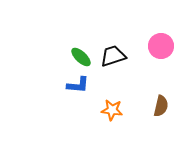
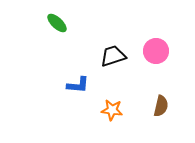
pink circle: moved 5 px left, 5 px down
green ellipse: moved 24 px left, 34 px up
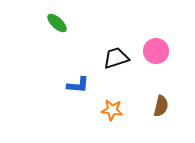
black trapezoid: moved 3 px right, 2 px down
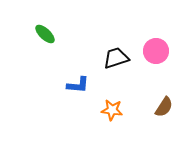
green ellipse: moved 12 px left, 11 px down
brown semicircle: moved 3 px right, 1 px down; rotated 20 degrees clockwise
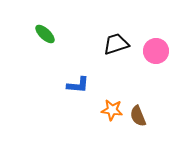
black trapezoid: moved 14 px up
brown semicircle: moved 26 px left, 9 px down; rotated 125 degrees clockwise
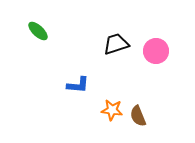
green ellipse: moved 7 px left, 3 px up
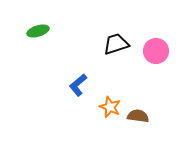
green ellipse: rotated 60 degrees counterclockwise
blue L-shape: rotated 135 degrees clockwise
orange star: moved 2 px left, 3 px up; rotated 15 degrees clockwise
brown semicircle: rotated 120 degrees clockwise
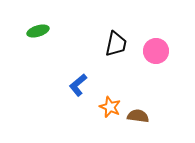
black trapezoid: rotated 120 degrees clockwise
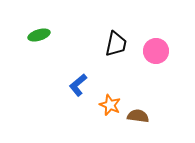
green ellipse: moved 1 px right, 4 px down
orange star: moved 2 px up
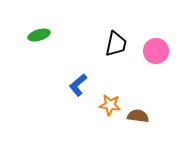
orange star: rotated 15 degrees counterclockwise
